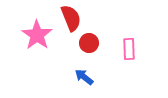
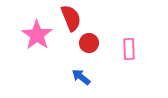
blue arrow: moved 3 px left
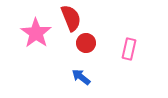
pink star: moved 1 px left, 2 px up
red circle: moved 3 px left
pink rectangle: rotated 15 degrees clockwise
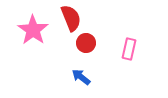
pink star: moved 3 px left, 3 px up
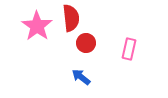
red semicircle: rotated 16 degrees clockwise
pink star: moved 4 px right, 4 px up
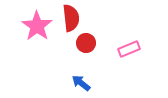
pink rectangle: rotated 55 degrees clockwise
blue arrow: moved 6 px down
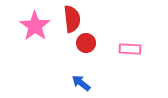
red semicircle: moved 1 px right, 1 px down
pink star: moved 2 px left
pink rectangle: moved 1 px right; rotated 25 degrees clockwise
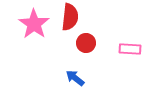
red semicircle: moved 2 px left, 2 px up; rotated 12 degrees clockwise
pink star: moved 1 px left, 2 px up
blue arrow: moved 6 px left, 5 px up
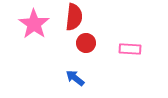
red semicircle: moved 4 px right
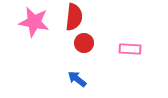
pink star: moved 2 px up; rotated 24 degrees counterclockwise
red circle: moved 2 px left
blue arrow: moved 2 px right, 1 px down
